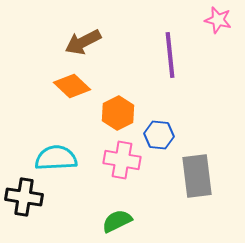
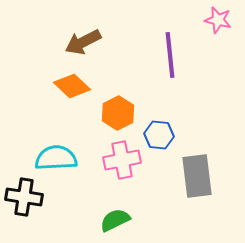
pink cross: rotated 21 degrees counterclockwise
green semicircle: moved 2 px left, 1 px up
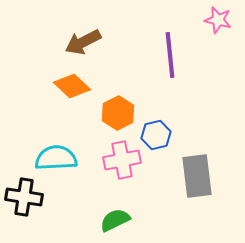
blue hexagon: moved 3 px left; rotated 20 degrees counterclockwise
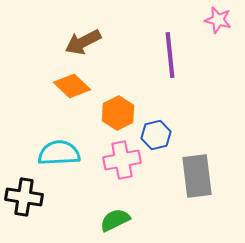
cyan semicircle: moved 3 px right, 5 px up
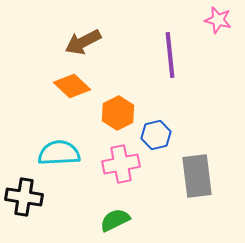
pink cross: moved 1 px left, 4 px down
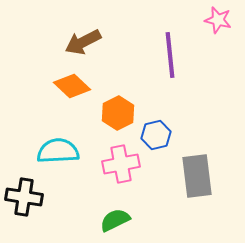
cyan semicircle: moved 1 px left, 2 px up
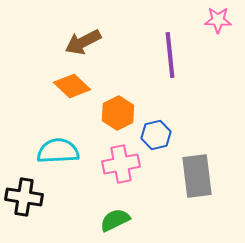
pink star: rotated 12 degrees counterclockwise
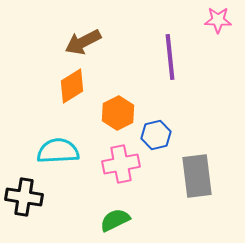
purple line: moved 2 px down
orange diamond: rotated 75 degrees counterclockwise
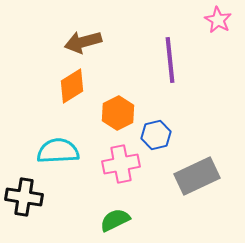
pink star: rotated 28 degrees clockwise
brown arrow: rotated 12 degrees clockwise
purple line: moved 3 px down
gray rectangle: rotated 72 degrees clockwise
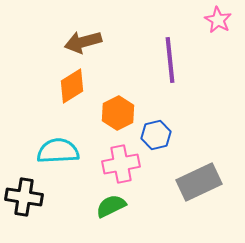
gray rectangle: moved 2 px right, 6 px down
green semicircle: moved 4 px left, 14 px up
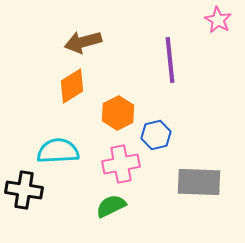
gray rectangle: rotated 27 degrees clockwise
black cross: moved 7 px up
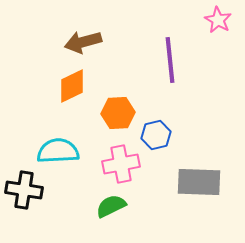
orange diamond: rotated 6 degrees clockwise
orange hexagon: rotated 24 degrees clockwise
